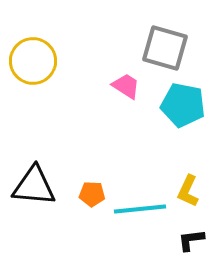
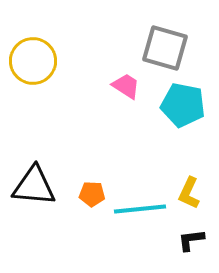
yellow L-shape: moved 1 px right, 2 px down
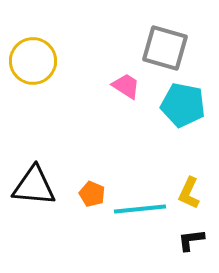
orange pentagon: rotated 20 degrees clockwise
